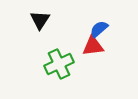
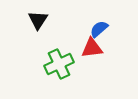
black triangle: moved 2 px left
red triangle: moved 1 px left, 2 px down
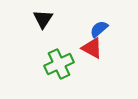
black triangle: moved 5 px right, 1 px up
red triangle: rotated 35 degrees clockwise
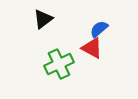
black triangle: rotated 20 degrees clockwise
